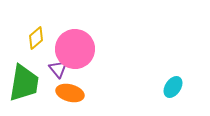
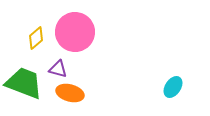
pink circle: moved 17 px up
purple triangle: rotated 36 degrees counterclockwise
green trapezoid: rotated 78 degrees counterclockwise
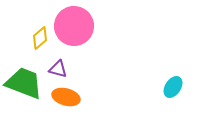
pink circle: moved 1 px left, 6 px up
yellow diamond: moved 4 px right
orange ellipse: moved 4 px left, 4 px down
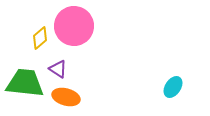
purple triangle: rotated 18 degrees clockwise
green trapezoid: moved 1 px right; rotated 15 degrees counterclockwise
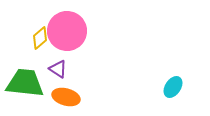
pink circle: moved 7 px left, 5 px down
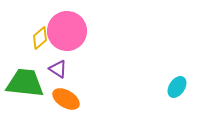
cyan ellipse: moved 4 px right
orange ellipse: moved 2 px down; rotated 16 degrees clockwise
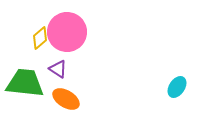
pink circle: moved 1 px down
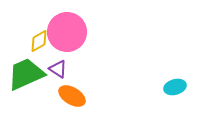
yellow diamond: moved 1 px left, 3 px down; rotated 10 degrees clockwise
green trapezoid: moved 1 px right, 9 px up; rotated 30 degrees counterclockwise
cyan ellipse: moved 2 px left; rotated 40 degrees clockwise
orange ellipse: moved 6 px right, 3 px up
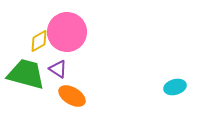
green trapezoid: rotated 39 degrees clockwise
